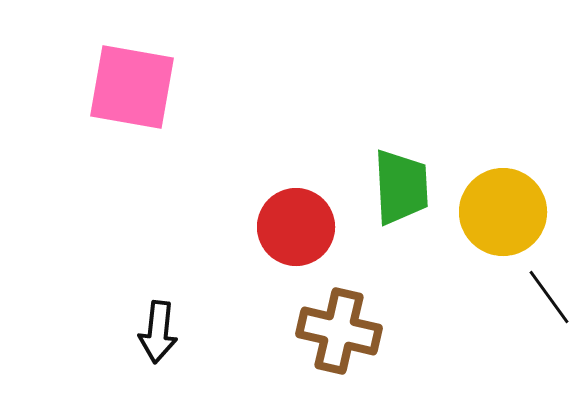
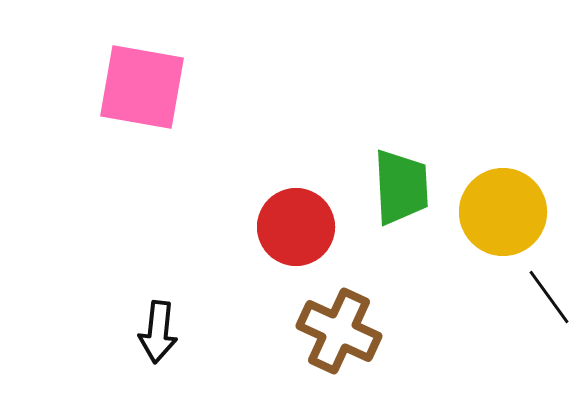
pink square: moved 10 px right
brown cross: rotated 12 degrees clockwise
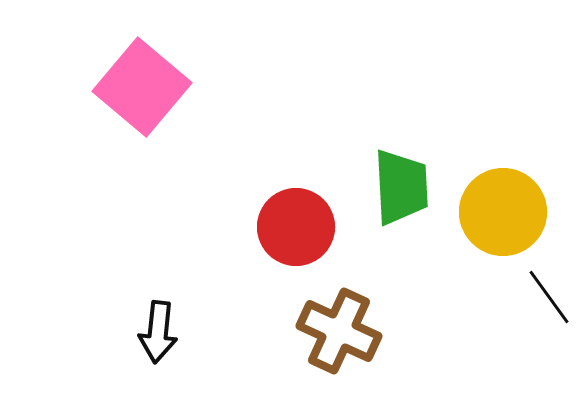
pink square: rotated 30 degrees clockwise
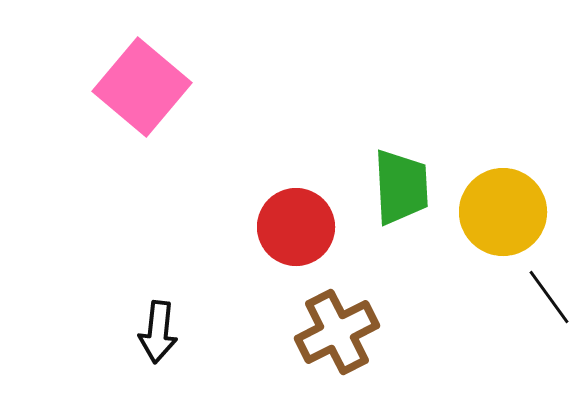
brown cross: moved 2 px left, 1 px down; rotated 38 degrees clockwise
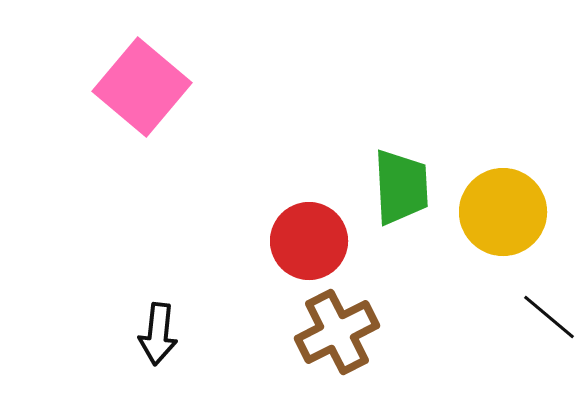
red circle: moved 13 px right, 14 px down
black line: moved 20 px down; rotated 14 degrees counterclockwise
black arrow: moved 2 px down
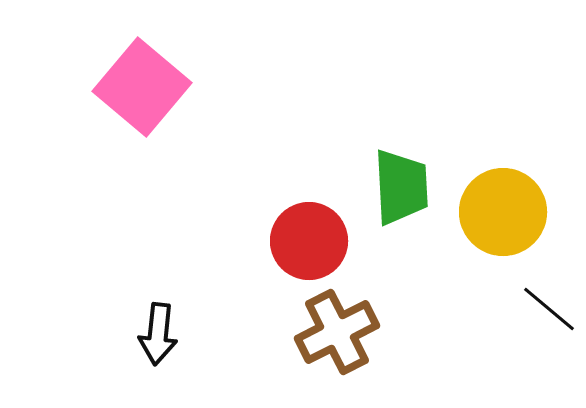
black line: moved 8 px up
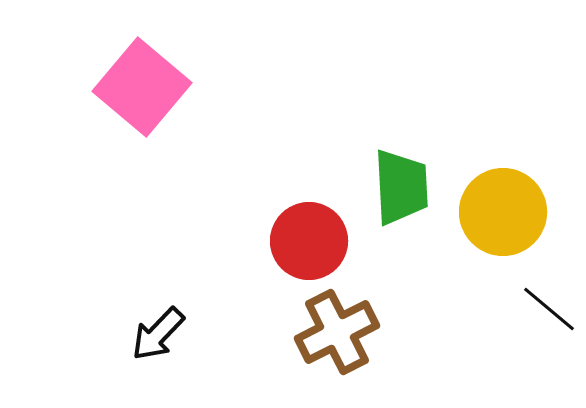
black arrow: rotated 38 degrees clockwise
